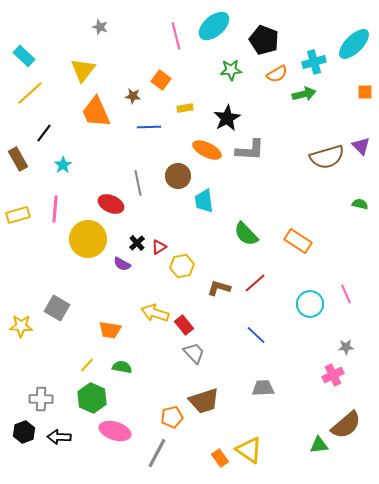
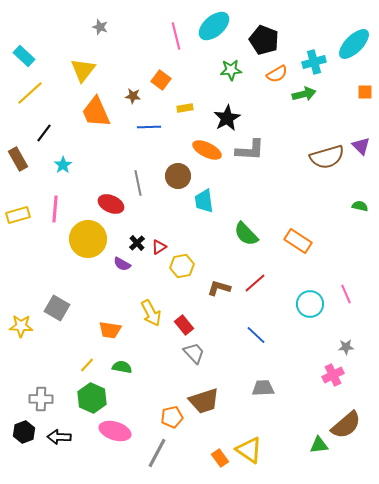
green semicircle at (360, 204): moved 2 px down
yellow arrow at (155, 313): moved 4 px left; rotated 136 degrees counterclockwise
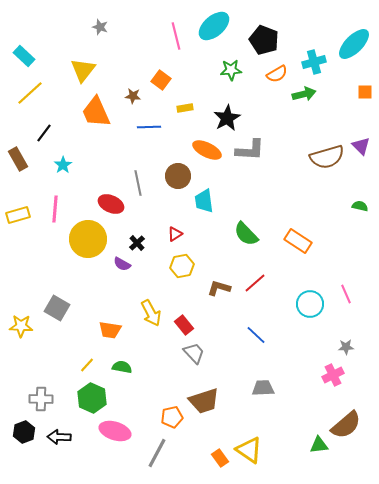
red triangle at (159, 247): moved 16 px right, 13 px up
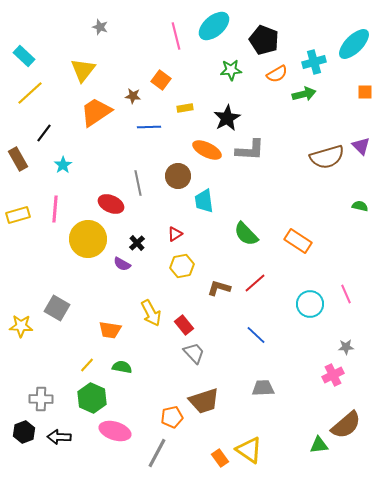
orange trapezoid at (96, 112): rotated 80 degrees clockwise
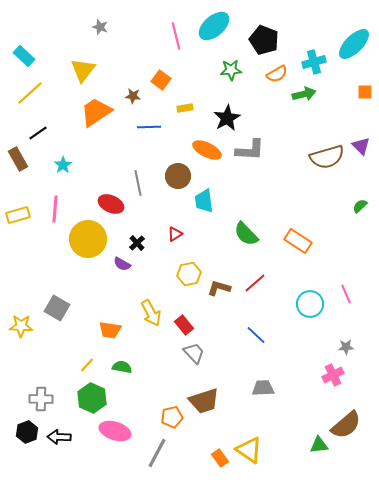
black line at (44, 133): moved 6 px left; rotated 18 degrees clockwise
green semicircle at (360, 206): rotated 56 degrees counterclockwise
yellow hexagon at (182, 266): moved 7 px right, 8 px down
black hexagon at (24, 432): moved 3 px right
